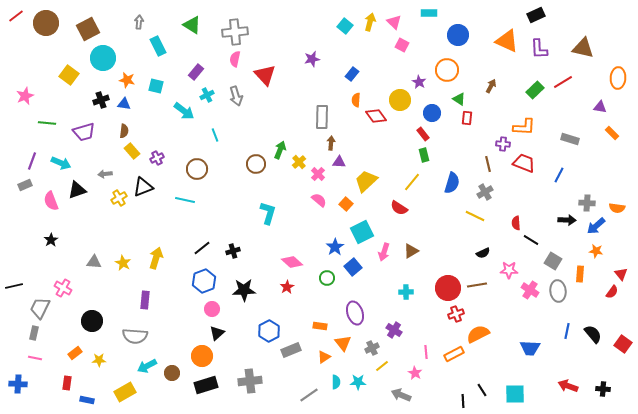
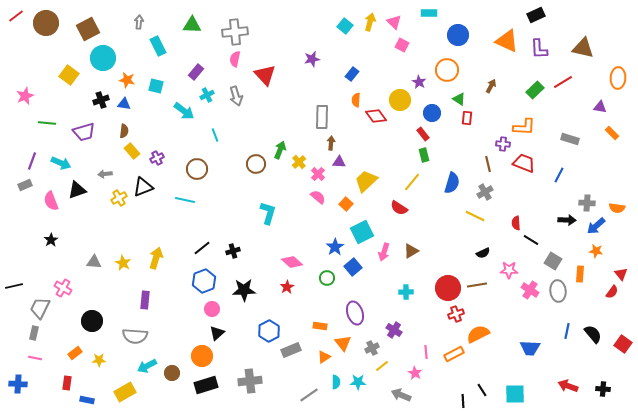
green triangle at (192, 25): rotated 30 degrees counterclockwise
pink semicircle at (319, 200): moved 1 px left, 3 px up
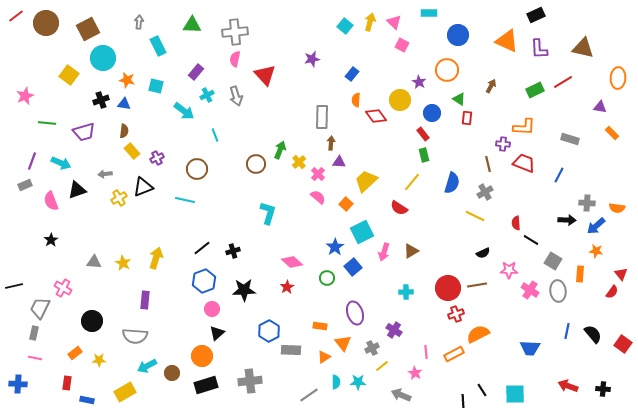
green rectangle at (535, 90): rotated 18 degrees clockwise
gray rectangle at (291, 350): rotated 24 degrees clockwise
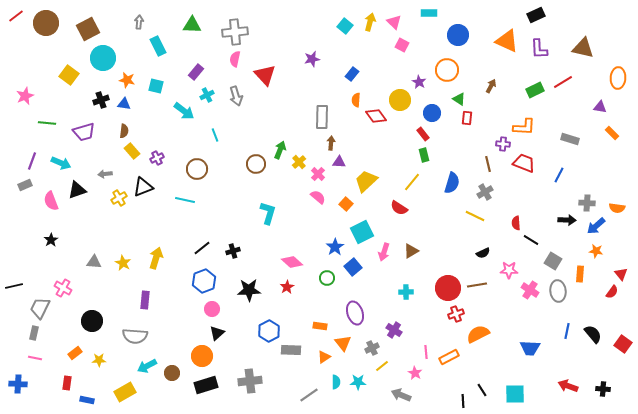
black star at (244, 290): moved 5 px right
orange rectangle at (454, 354): moved 5 px left, 3 px down
